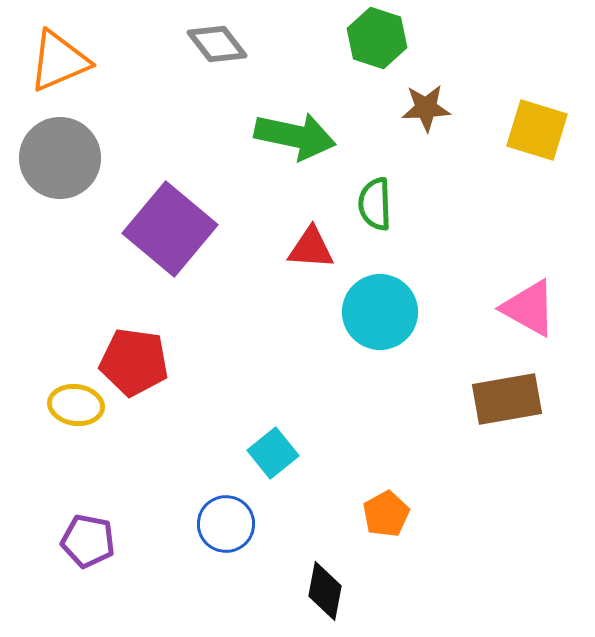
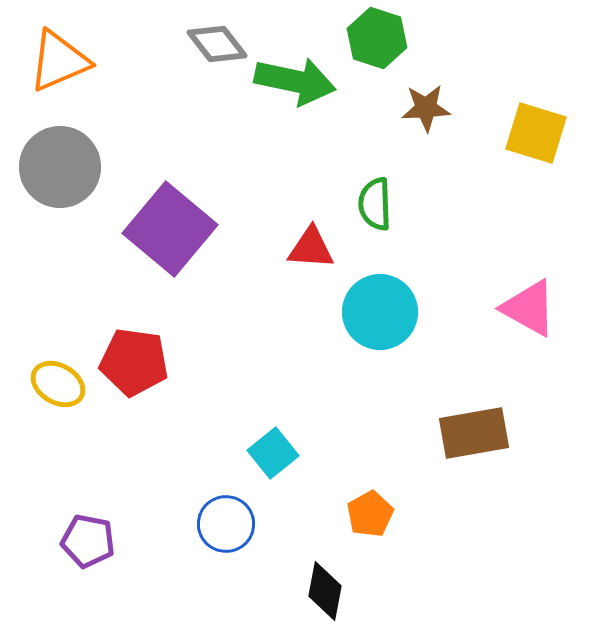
yellow square: moved 1 px left, 3 px down
green arrow: moved 55 px up
gray circle: moved 9 px down
brown rectangle: moved 33 px left, 34 px down
yellow ellipse: moved 18 px left, 21 px up; rotated 22 degrees clockwise
orange pentagon: moved 16 px left
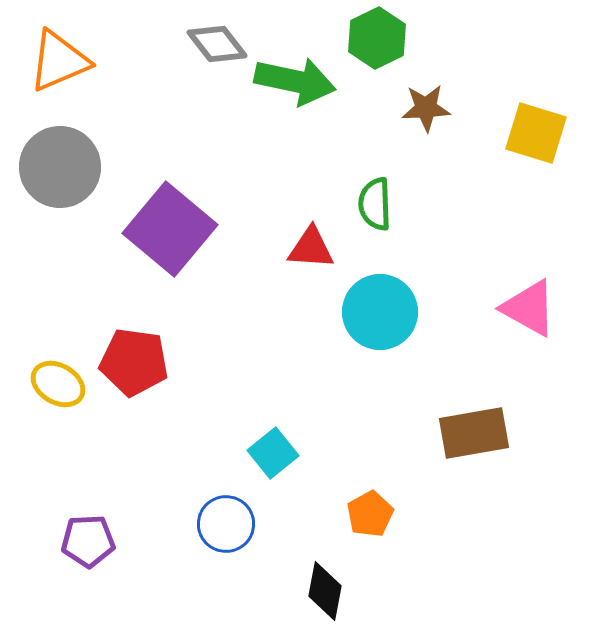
green hexagon: rotated 16 degrees clockwise
purple pentagon: rotated 14 degrees counterclockwise
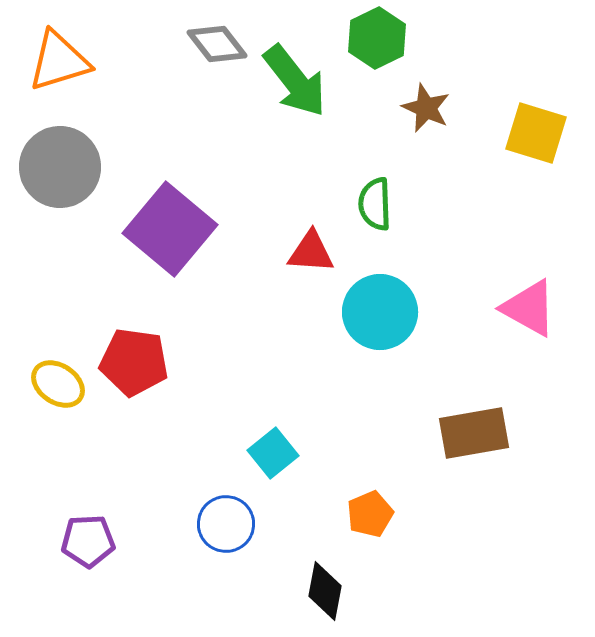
orange triangle: rotated 6 degrees clockwise
green arrow: rotated 40 degrees clockwise
brown star: rotated 27 degrees clockwise
red triangle: moved 4 px down
yellow ellipse: rotated 4 degrees clockwise
orange pentagon: rotated 6 degrees clockwise
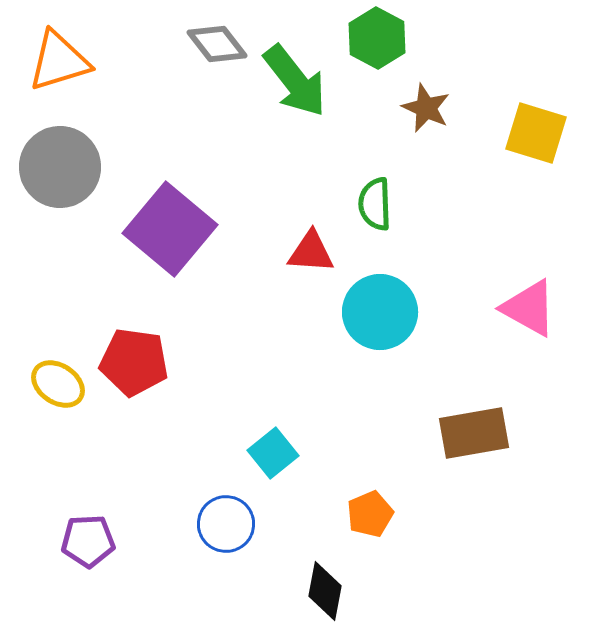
green hexagon: rotated 6 degrees counterclockwise
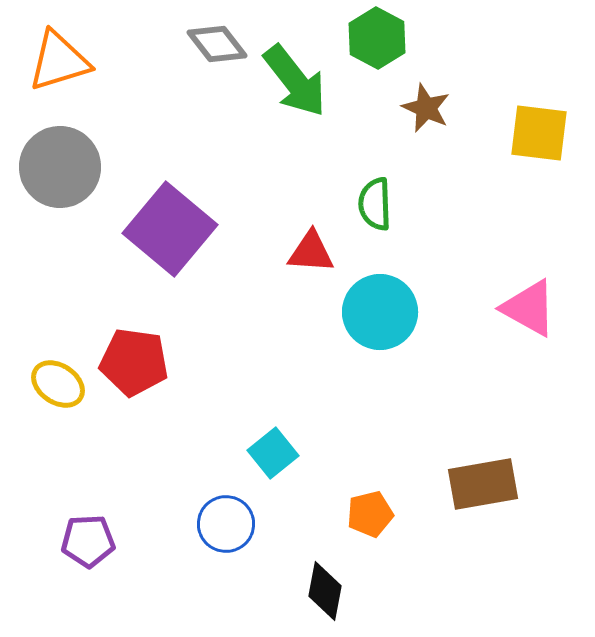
yellow square: moved 3 px right; rotated 10 degrees counterclockwise
brown rectangle: moved 9 px right, 51 px down
orange pentagon: rotated 9 degrees clockwise
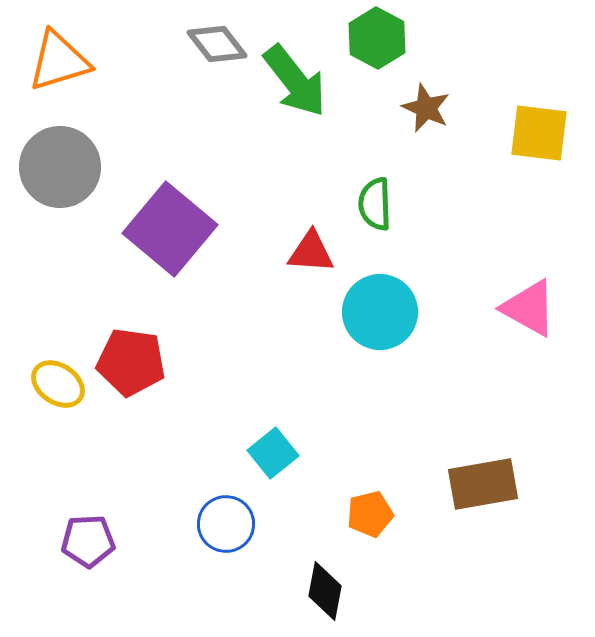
red pentagon: moved 3 px left
